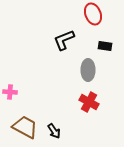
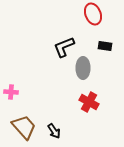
black L-shape: moved 7 px down
gray ellipse: moved 5 px left, 2 px up
pink cross: moved 1 px right
brown trapezoid: moved 1 px left; rotated 20 degrees clockwise
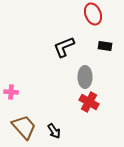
gray ellipse: moved 2 px right, 9 px down
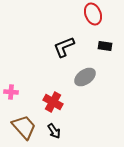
gray ellipse: rotated 55 degrees clockwise
red cross: moved 36 px left
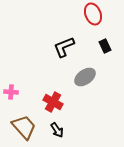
black rectangle: rotated 56 degrees clockwise
black arrow: moved 3 px right, 1 px up
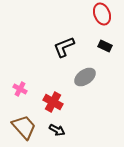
red ellipse: moved 9 px right
black rectangle: rotated 40 degrees counterclockwise
pink cross: moved 9 px right, 3 px up; rotated 24 degrees clockwise
black arrow: rotated 28 degrees counterclockwise
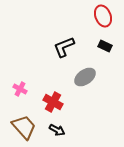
red ellipse: moved 1 px right, 2 px down
